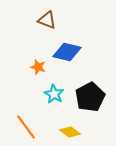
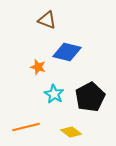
orange line: rotated 68 degrees counterclockwise
yellow diamond: moved 1 px right
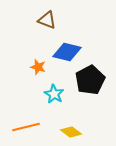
black pentagon: moved 17 px up
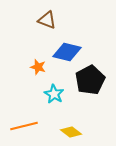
orange line: moved 2 px left, 1 px up
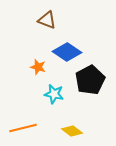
blue diamond: rotated 20 degrees clockwise
cyan star: rotated 18 degrees counterclockwise
orange line: moved 1 px left, 2 px down
yellow diamond: moved 1 px right, 1 px up
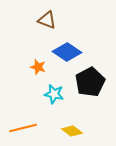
black pentagon: moved 2 px down
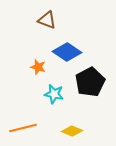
yellow diamond: rotated 15 degrees counterclockwise
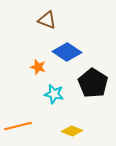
black pentagon: moved 3 px right, 1 px down; rotated 12 degrees counterclockwise
orange line: moved 5 px left, 2 px up
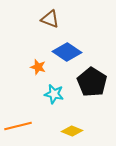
brown triangle: moved 3 px right, 1 px up
black pentagon: moved 1 px left, 1 px up
